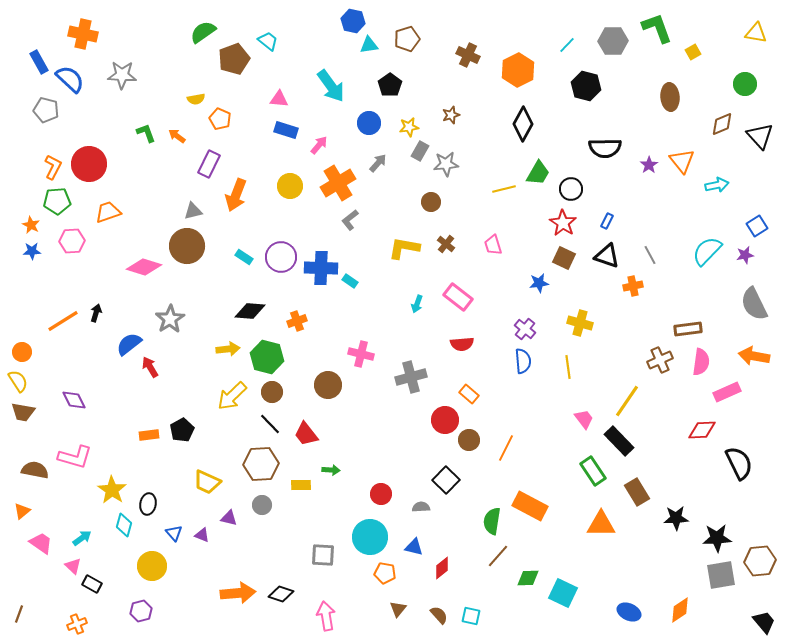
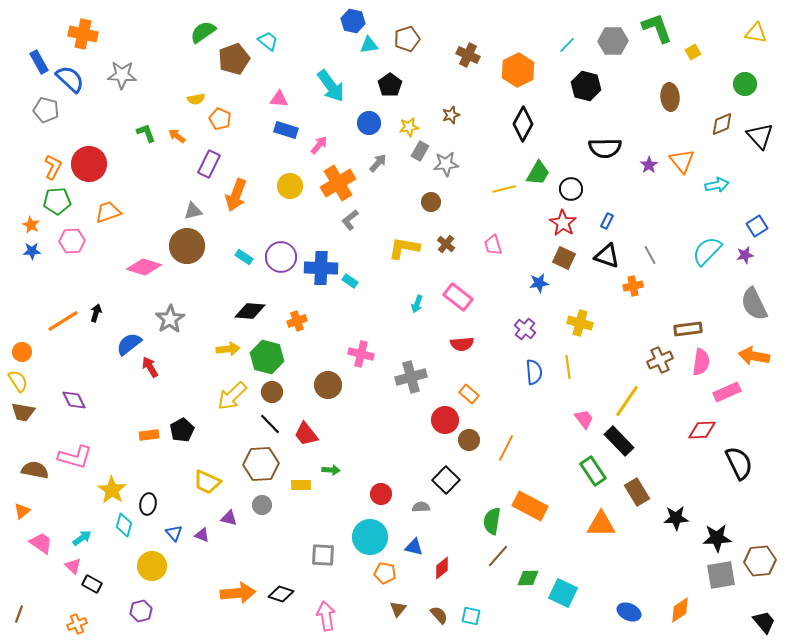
blue semicircle at (523, 361): moved 11 px right, 11 px down
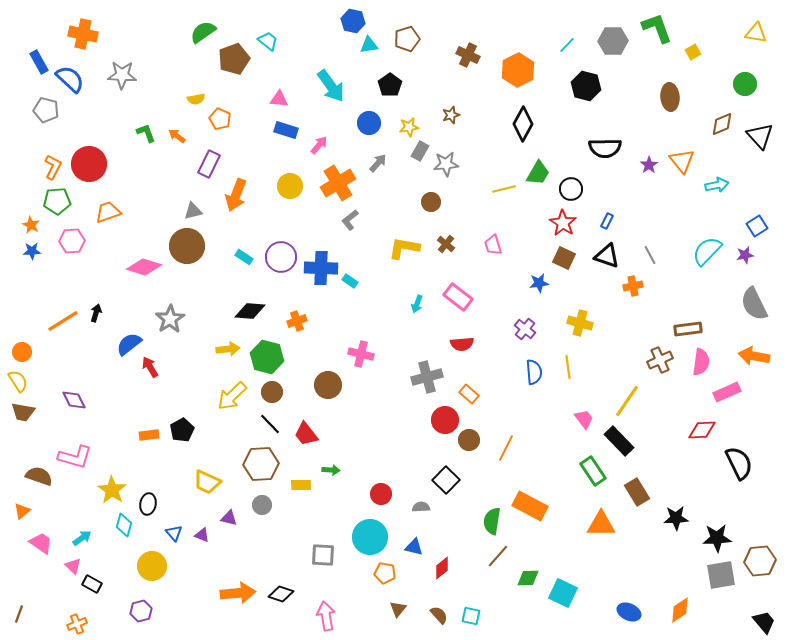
gray cross at (411, 377): moved 16 px right
brown semicircle at (35, 470): moved 4 px right, 6 px down; rotated 8 degrees clockwise
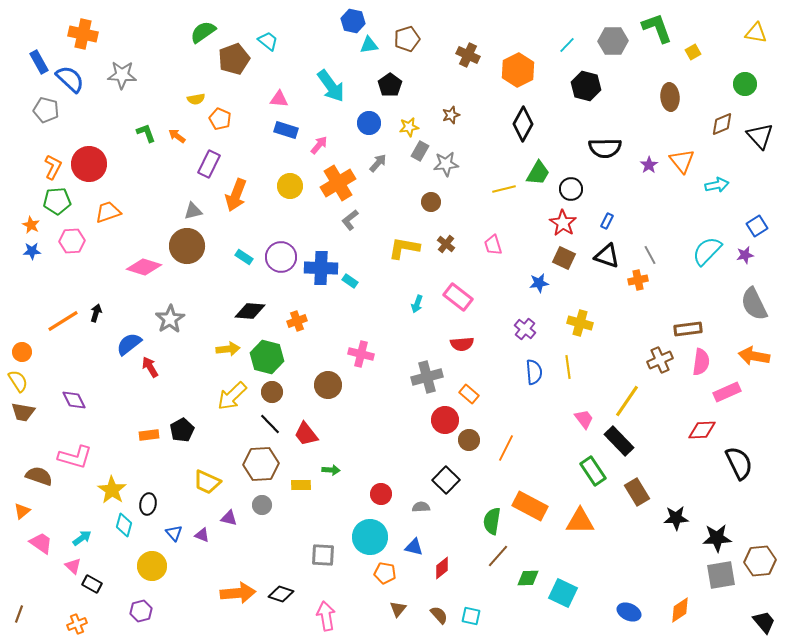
orange cross at (633, 286): moved 5 px right, 6 px up
orange triangle at (601, 524): moved 21 px left, 3 px up
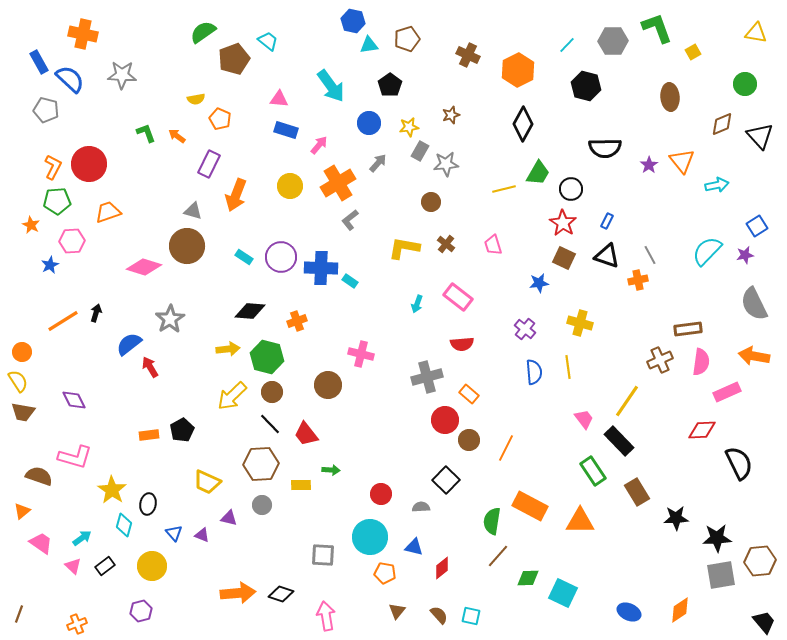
gray triangle at (193, 211): rotated 30 degrees clockwise
blue star at (32, 251): moved 18 px right, 14 px down; rotated 24 degrees counterclockwise
black rectangle at (92, 584): moved 13 px right, 18 px up; rotated 66 degrees counterclockwise
brown triangle at (398, 609): moved 1 px left, 2 px down
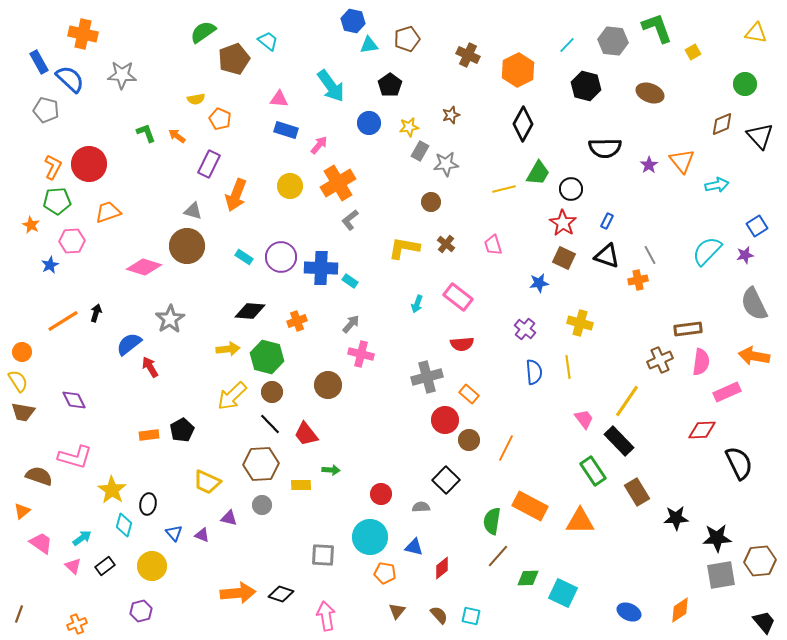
gray hexagon at (613, 41): rotated 8 degrees clockwise
brown ellipse at (670, 97): moved 20 px left, 4 px up; rotated 64 degrees counterclockwise
gray arrow at (378, 163): moved 27 px left, 161 px down
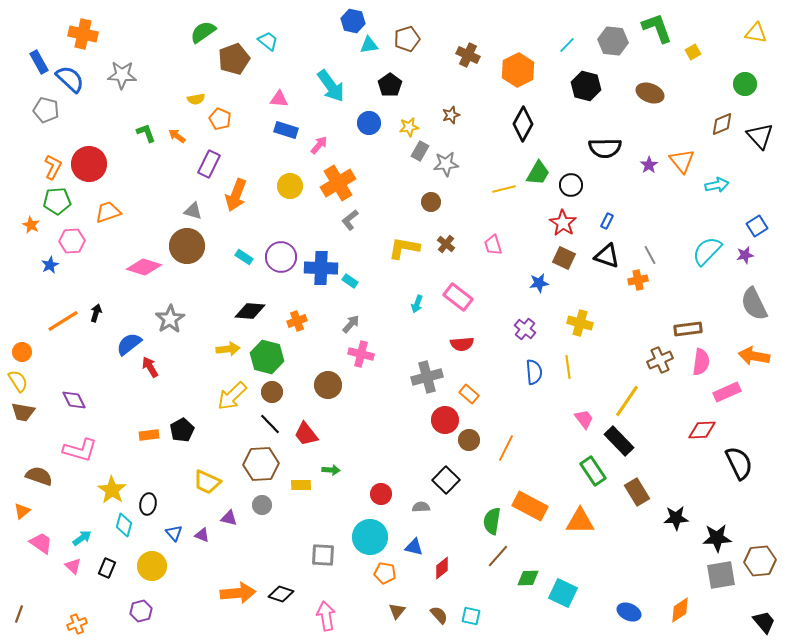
black circle at (571, 189): moved 4 px up
pink L-shape at (75, 457): moved 5 px right, 7 px up
black rectangle at (105, 566): moved 2 px right, 2 px down; rotated 30 degrees counterclockwise
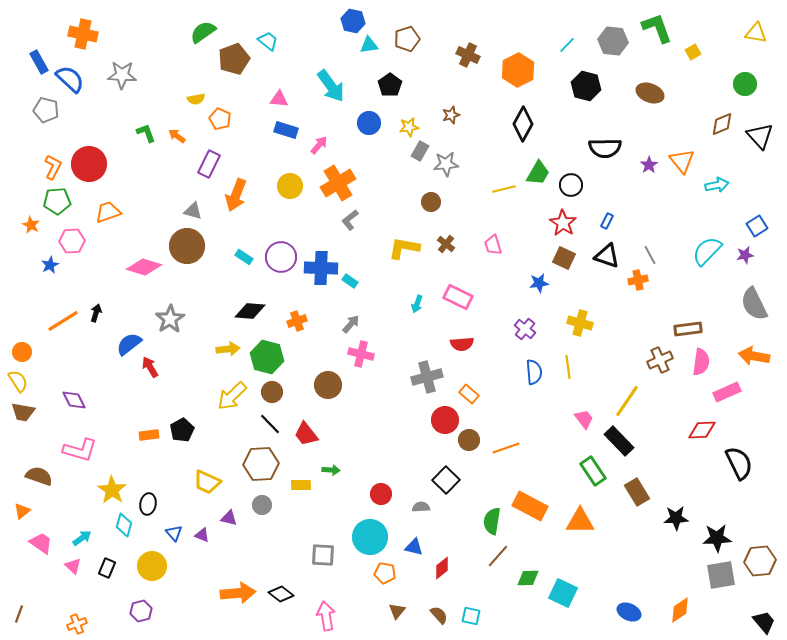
pink rectangle at (458, 297): rotated 12 degrees counterclockwise
orange line at (506, 448): rotated 44 degrees clockwise
black diamond at (281, 594): rotated 20 degrees clockwise
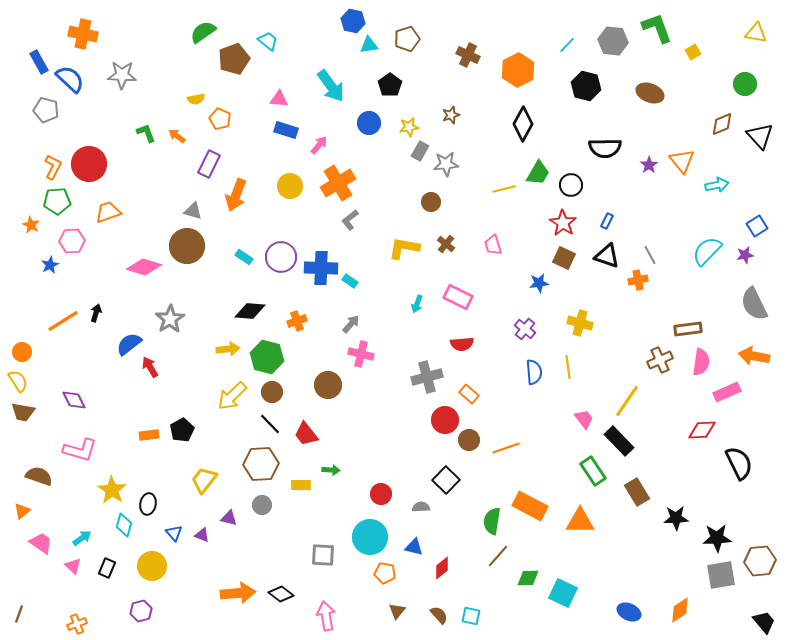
yellow trapezoid at (207, 482): moved 3 px left, 2 px up; rotated 104 degrees clockwise
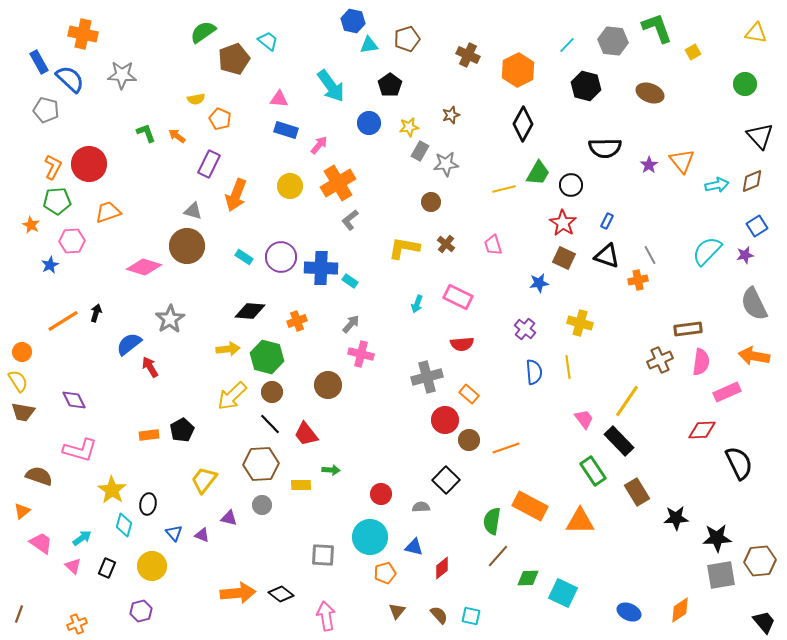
brown diamond at (722, 124): moved 30 px right, 57 px down
orange pentagon at (385, 573): rotated 25 degrees counterclockwise
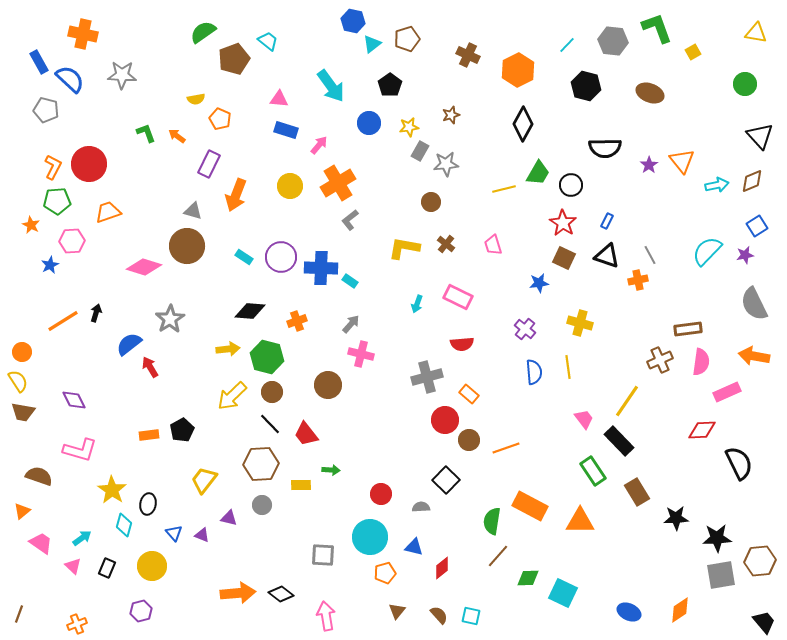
cyan triangle at (369, 45): moved 3 px right, 1 px up; rotated 30 degrees counterclockwise
